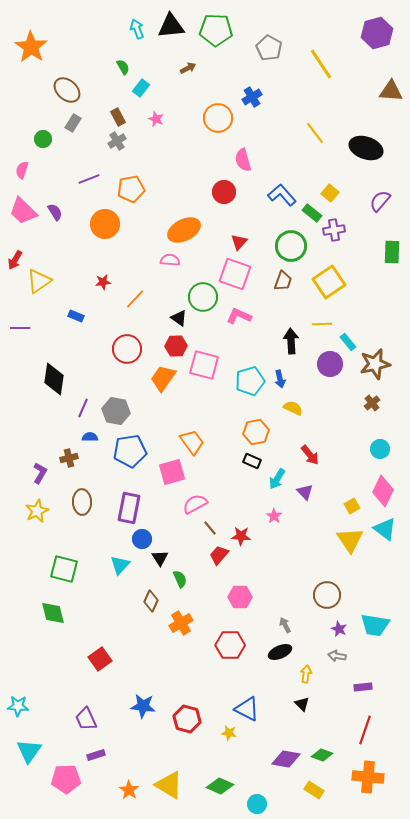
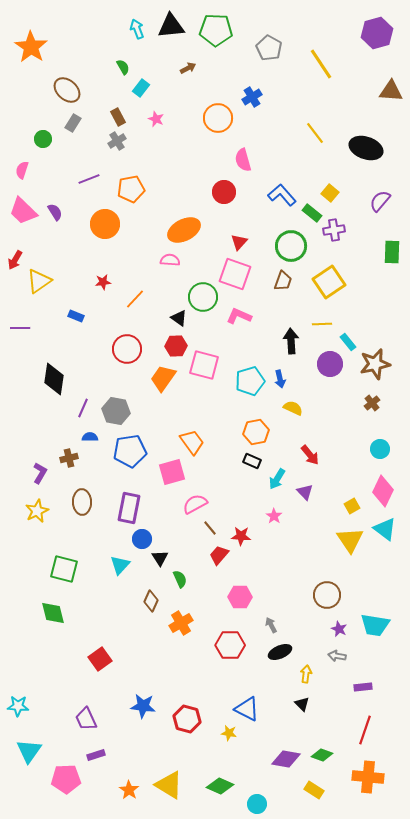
gray arrow at (285, 625): moved 14 px left
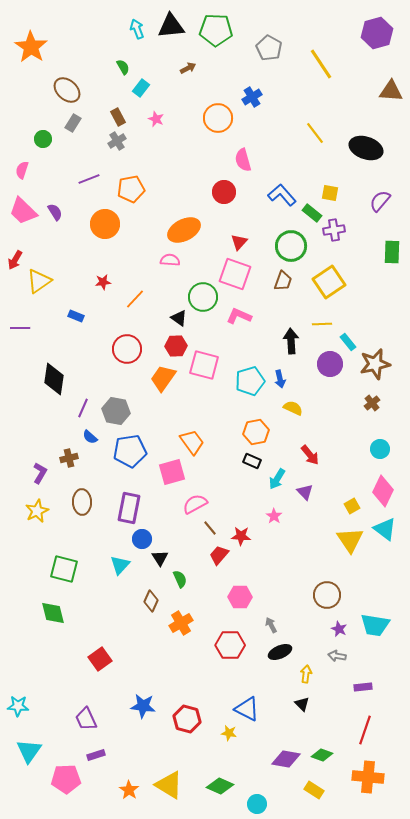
yellow square at (330, 193): rotated 30 degrees counterclockwise
blue semicircle at (90, 437): rotated 140 degrees counterclockwise
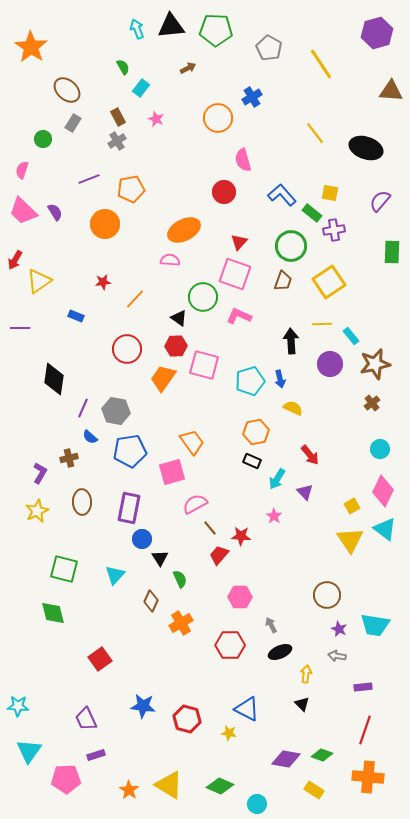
cyan rectangle at (348, 342): moved 3 px right, 6 px up
cyan triangle at (120, 565): moved 5 px left, 10 px down
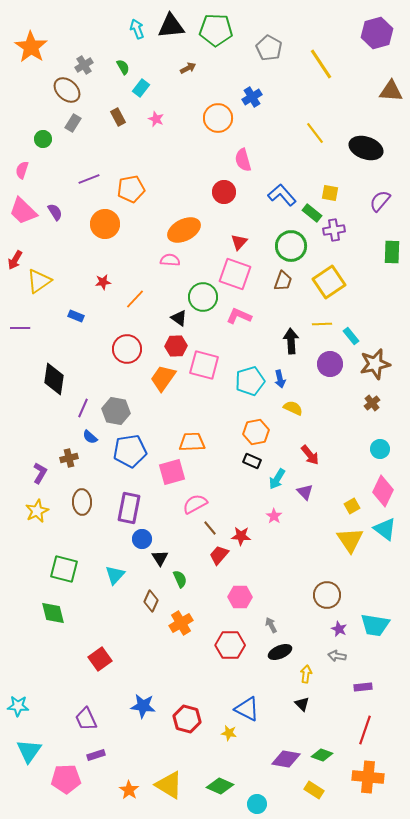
gray cross at (117, 141): moved 33 px left, 76 px up
orange trapezoid at (192, 442): rotated 56 degrees counterclockwise
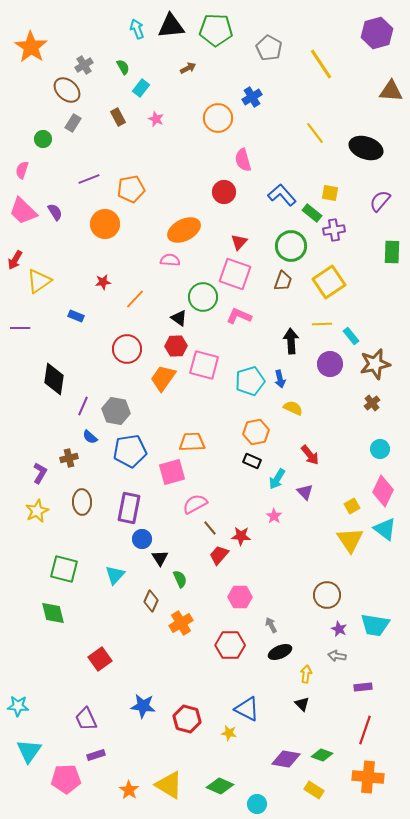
purple line at (83, 408): moved 2 px up
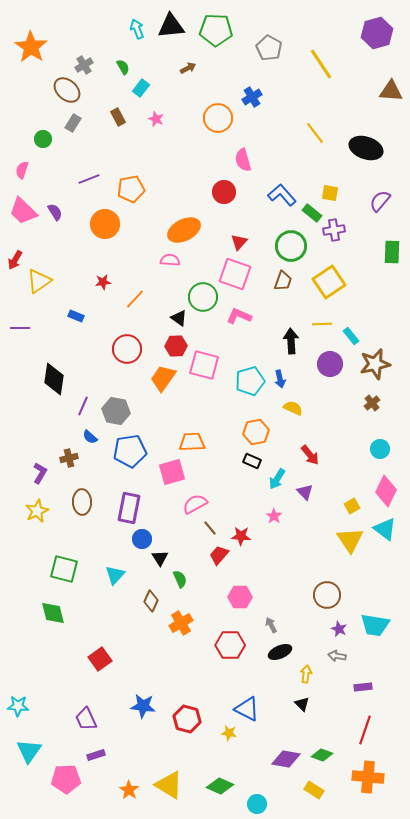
pink diamond at (383, 491): moved 3 px right
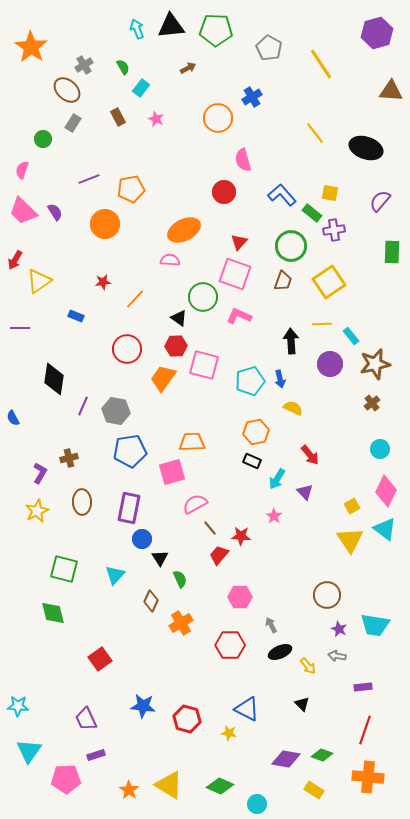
blue semicircle at (90, 437): moved 77 px left, 19 px up; rotated 21 degrees clockwise
yellow arrow at (306, 674): moved 2 px right, 8 px up; rotated 132 degrees clockwise
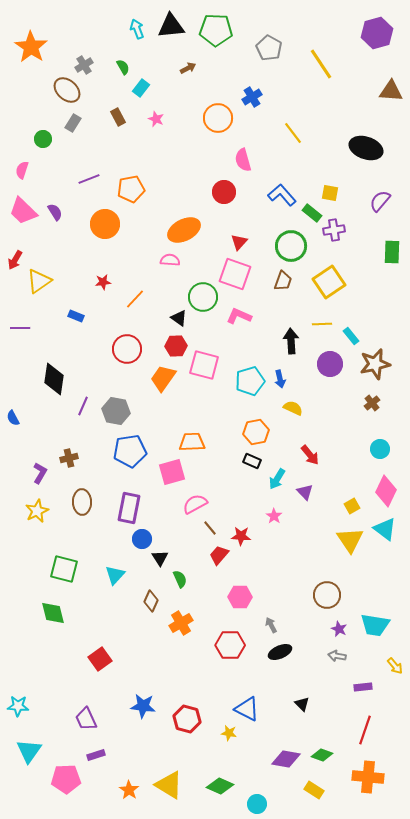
yellow line at (315, 133): moved 22 px left
yellow arrow at (308, 666): moved 87 px right
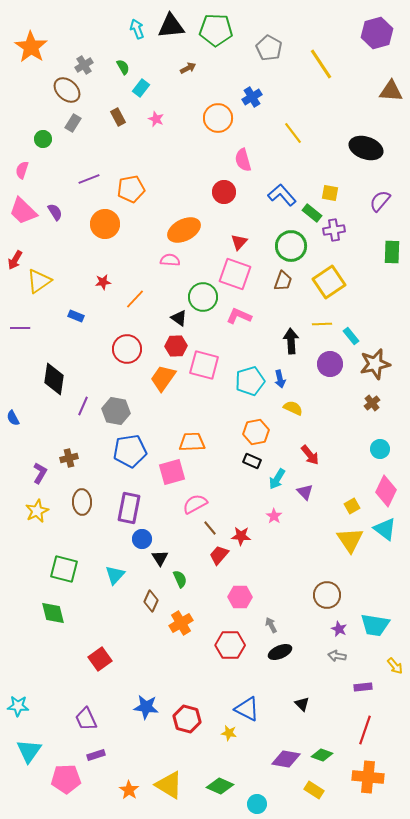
blue star at (143, 706): moved 3 px right, 1 px down
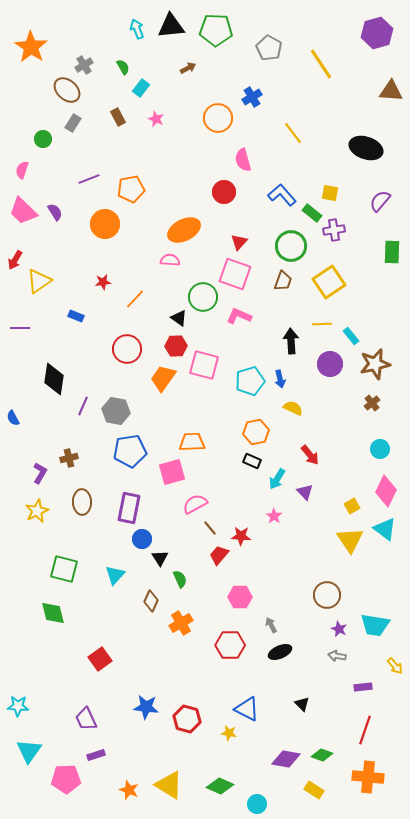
orange star at (129, 790): rotated 12 degrees counterclockwise
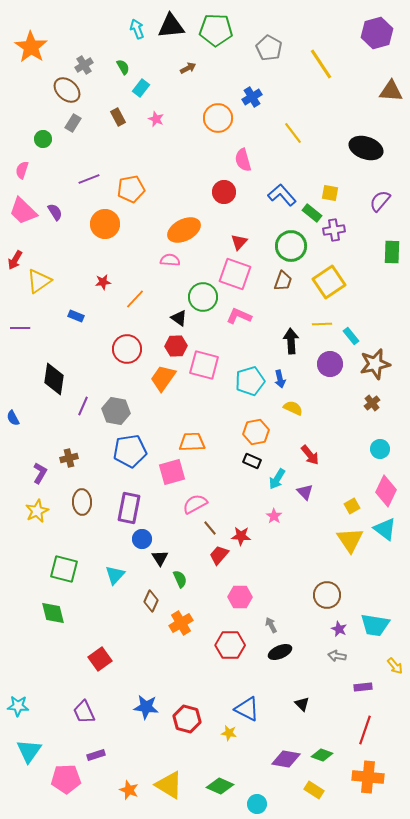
purple trapezoid at (86, 719): moved 2 px left, 7 px up
